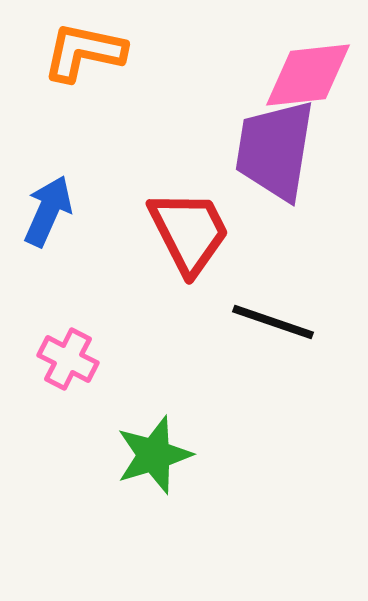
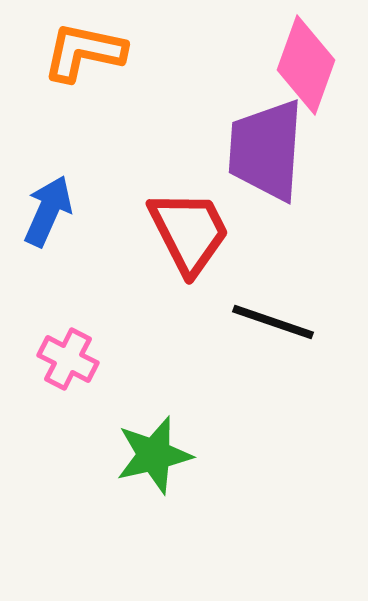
pink diamond: moved 2 px left, 10 px up; rotated 64 degrees counterclockwise
purple trapezoid: moved 9 px left; rotated 5 degrees counterclockwise
green star: rotated 4 degrees clockwise
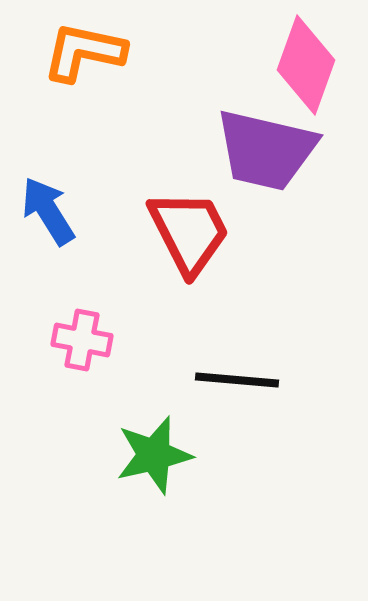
purple trapezoid: rotated 81 degrees counterclockwise
blue arrow: rotated 56 degrees counterclockwise
black line: moved 36 px left, 58 px down; rotated 14 degrees counterclockwise
pink cross: moved 14 px right, 19 px up; rotated 16 degrees counterclockwise
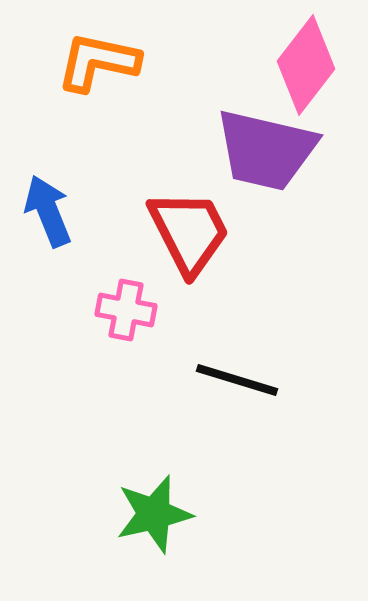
orange L-shape: moved 14 px right, 10 px down
pink diamond: rotated 18 degrees clockwise
blue arrow: rotated 10 degrees clockwise
pink cross: moved 44 px right, 30 px up
black line: rotated 12 degrees clockwise
green star: moved 59 px down
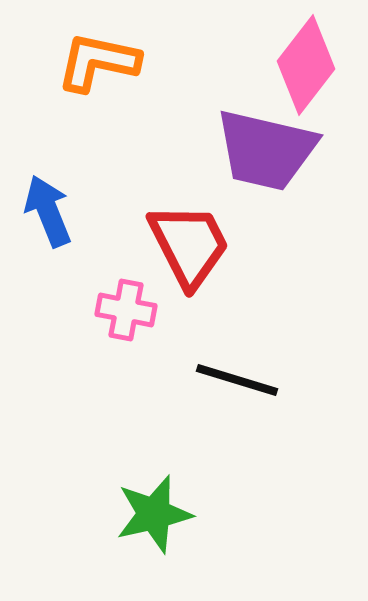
red trapezoid: moved 13 px down
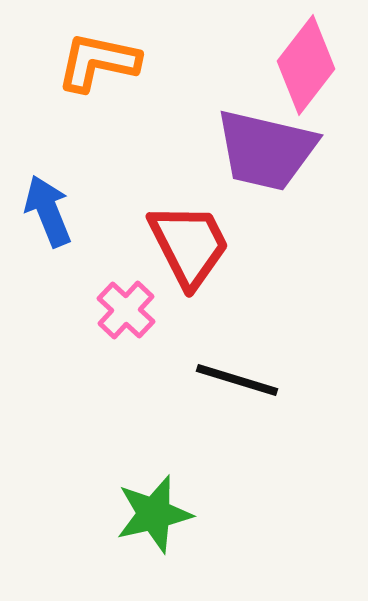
pink cross: rotated 32 degrees clockwise
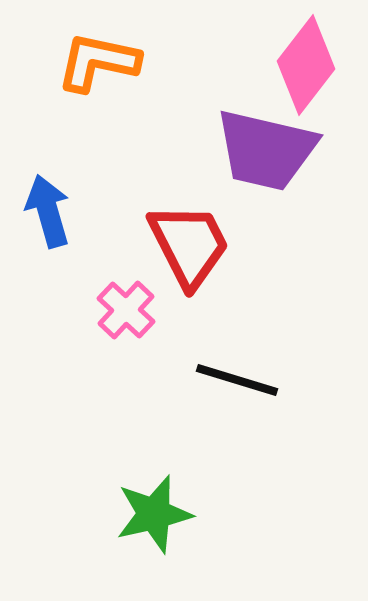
blue arrow: rotated 6 degrees clockwise
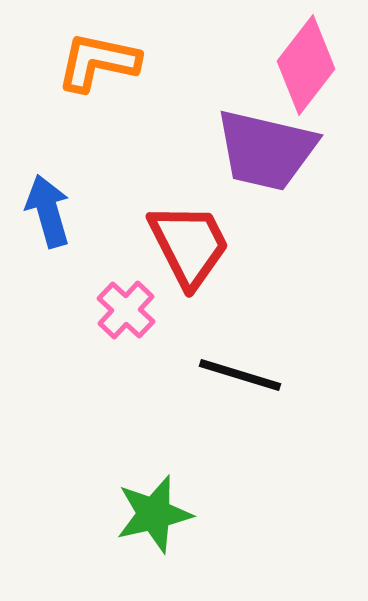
black line: moved 3 px right, 5 px up
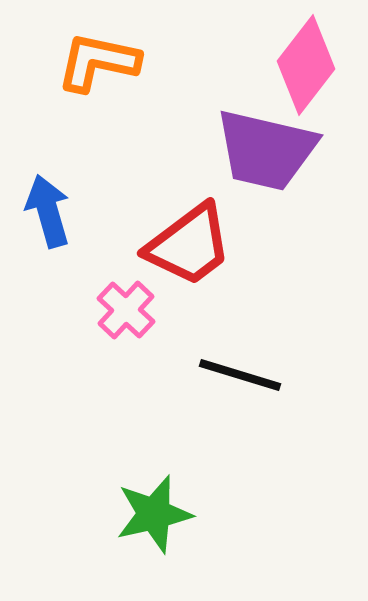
red trapezoid: rotated 80 degrees clockwise
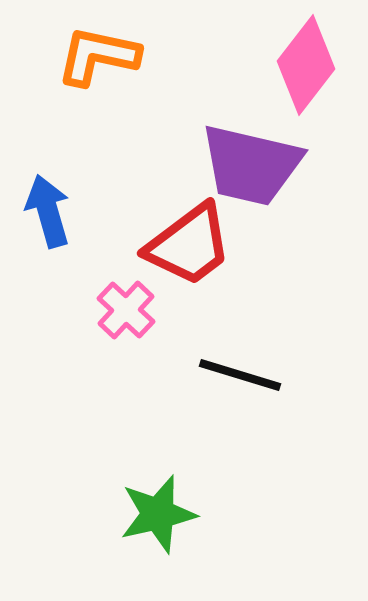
orange L-shape: moved 6 px up
purple trapezoid: moved 15 px left, 15 px down
green star: moved 4 px right
